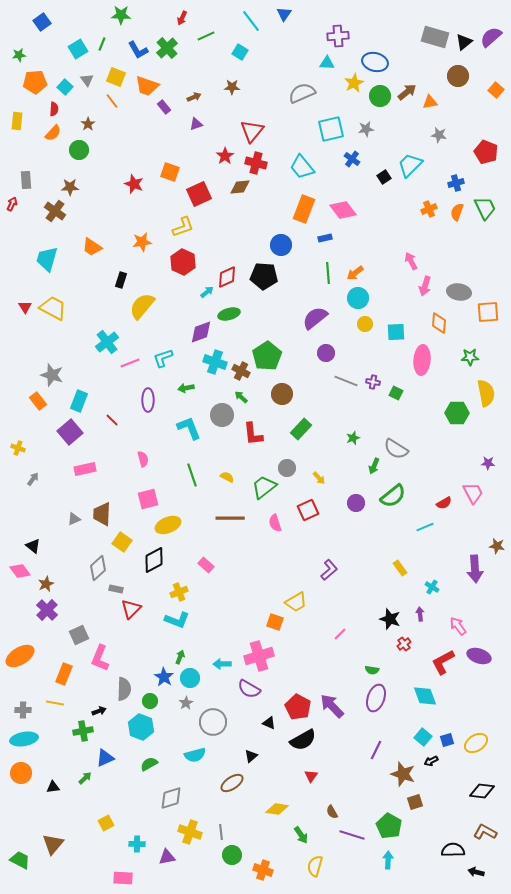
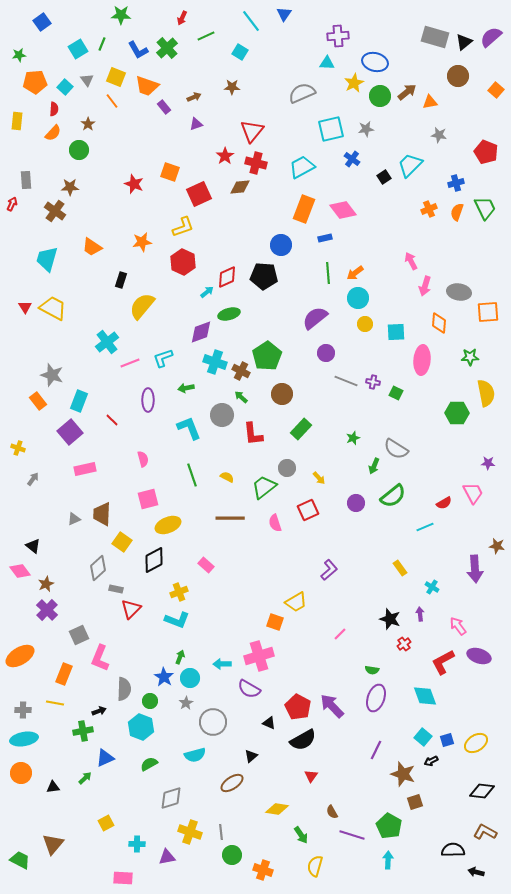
cyan trapezoid at (302, 167): rotated 100 degrees clockwise
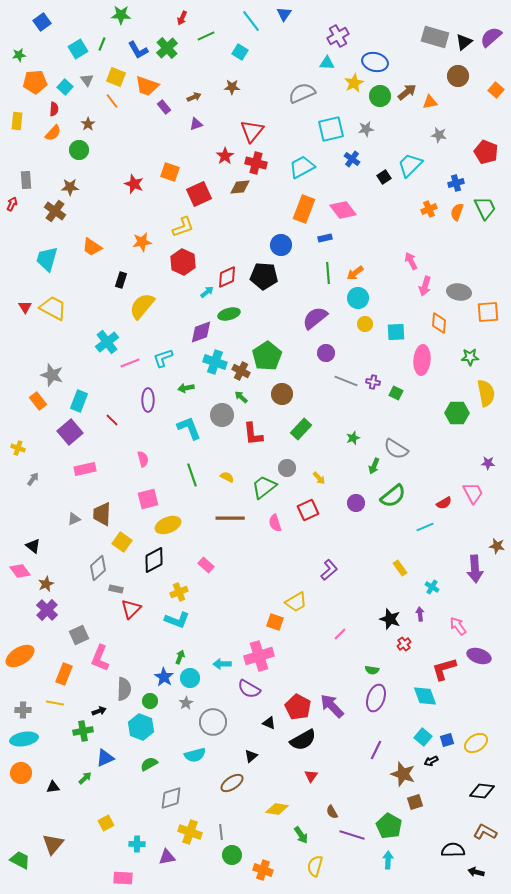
purple cross at (338, 36): rotated 25 degrees counterclockwise
red L-shape at (443, 662): moved 1 px right, 7 px down; rotated 12 degrees clockwise
